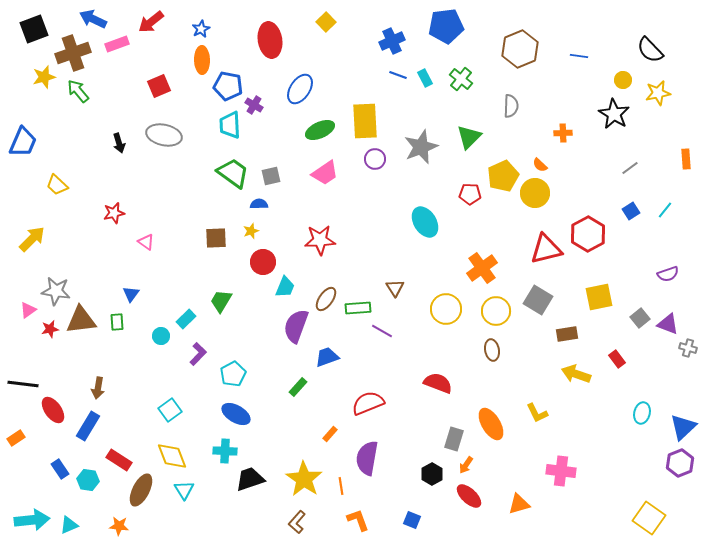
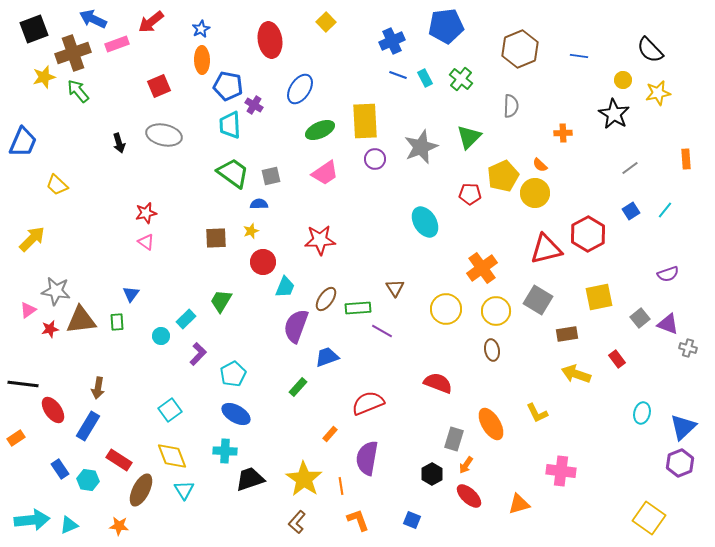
red star at (114, 213): moved 32 px right
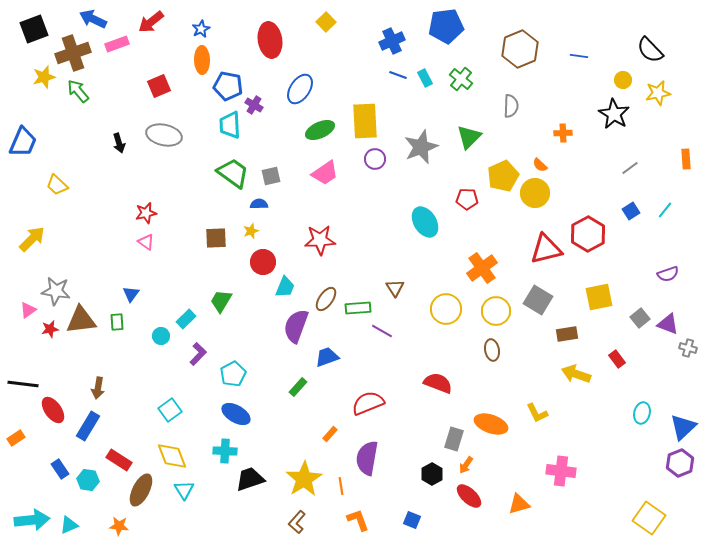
red pentagon at (470, 194): moved 3 px left, 5 px down
orange ellipse at (491, 424): rotated 40 degrees counterclockwise
yellow star at (304, 479): rotated 6 degrees clockwise
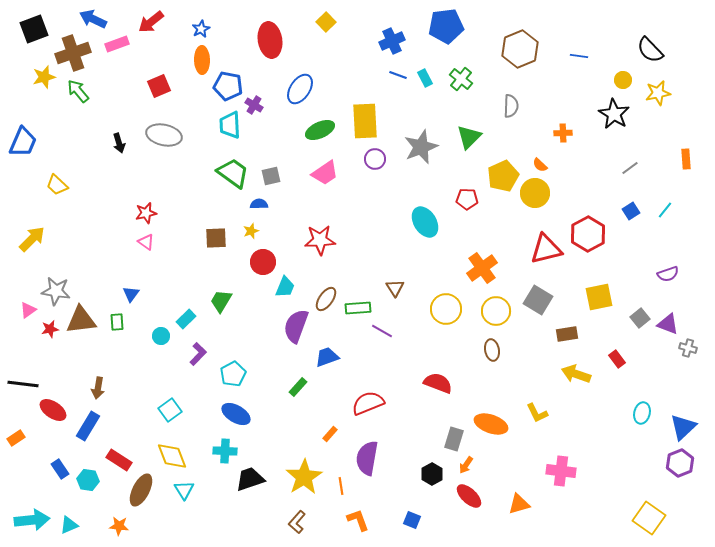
red ellipse at (53, 410): rotated 20 degrees counterclockwise
yellow star at (304, 479): moved 2 px up
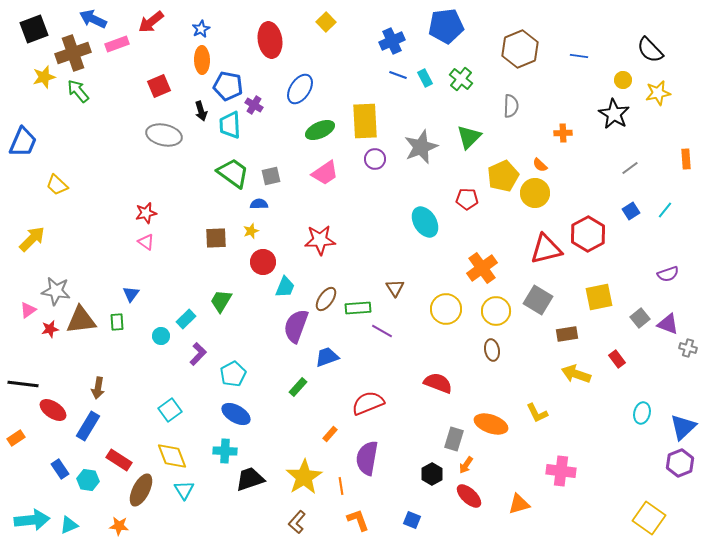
black arrow at (119, 143): moved 82 px right, 32 px up
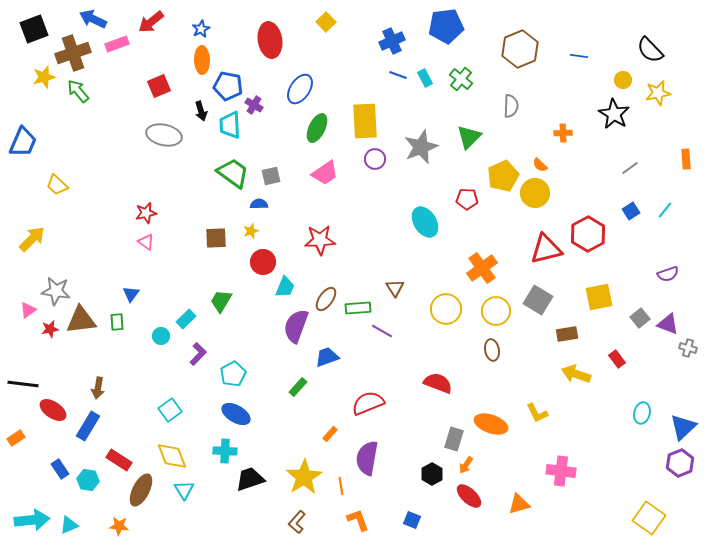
green ellipse at (320, 130): moved 3 px left, 2 px up; rotated 40 degrees counterclockwise
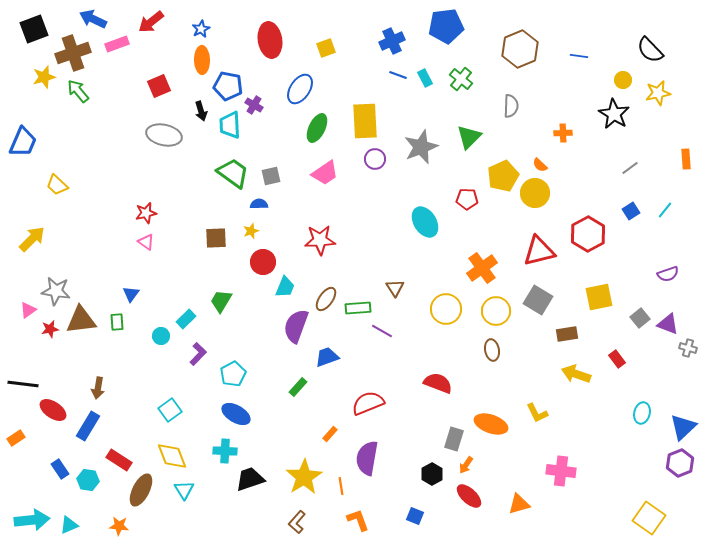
yellow square at (326, 22): moved 26 px down; rotated 24 degrees clockwise
red triangle at (546, 249): moved 7 px left, 2 px down
blue square at (412, 520): moved 3 px right, 4 px up
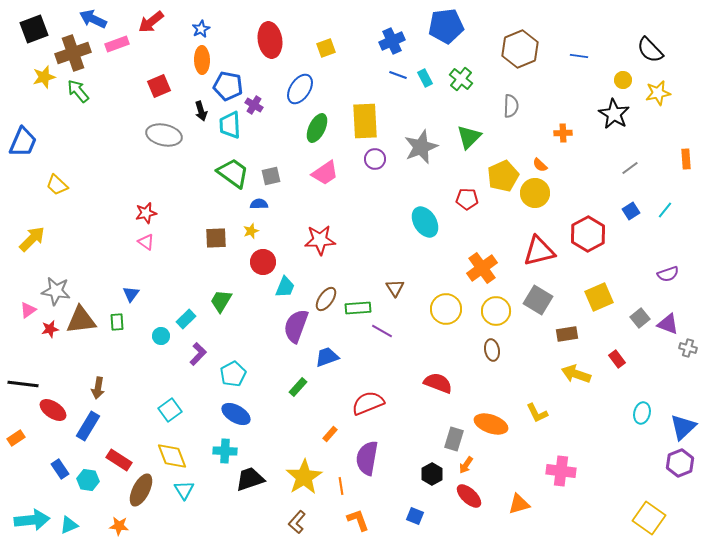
yellow square at (599, 297): rotated 12 degrees counterclockwise
